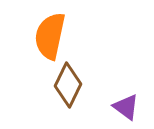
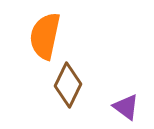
orange semicircle: moved 5 px left
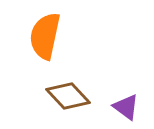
brown diamond: moved 11 px down; rotated 69 degrees counterclockwise
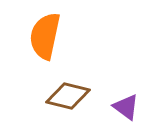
brown diamond: rotated 33 degrees counterclockwise
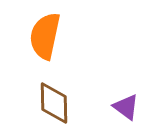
brown diamond: moved 14 px left, 7 px down; rotated 75 degrees clockwise
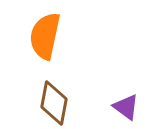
brown diamond: rotated 12 degrees clockwise
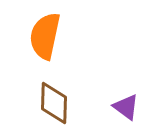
brown diamond: rotated 9 degrees counterclockwise
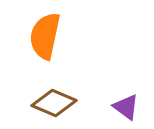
brown diamond: rotated 69 degrees counterclockwise
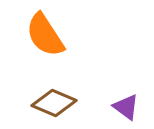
orange semicircle: moved 1 px up; rotated 45 degrees counterclockwise
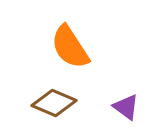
orange semicircle: moved 25 px right, 12 px down
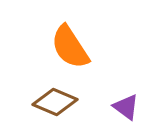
brown diamond: moved 1 px right, 1 px up
